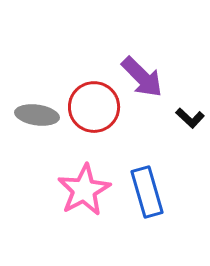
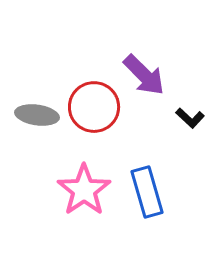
purple arrow: moved 2 px right, 2 px up
pink star: rotated 6 degrees counterclockwise
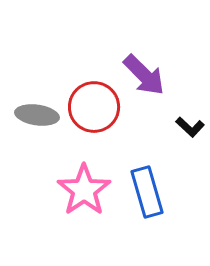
black L-shape: moved 9 px down
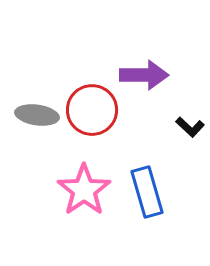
purple arrow: rotated 45 degrees counterclockwise
red circle: moved 2 px left, 3 px down
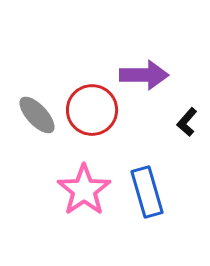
gray ellipse: rotated 39 degrees clockwise
black L-shape: moved 3 px left, 5 px up; rotated 88 degrees clockwise
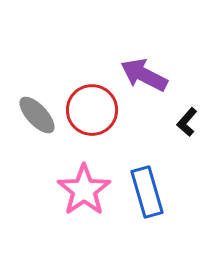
purple arrow: rotated 153 degrees counterclockwise
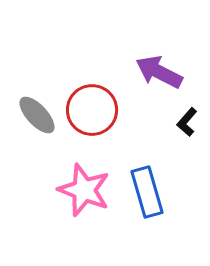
purple arrow: moved 15 px right, 3 px up
pink star: rotated 16 degrees counterclockwise
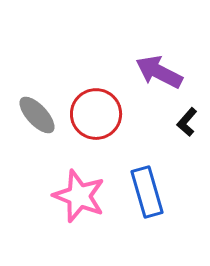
red circle: moved 4 px right, 4 px down
pink star: moved 5 px left, 6 px down
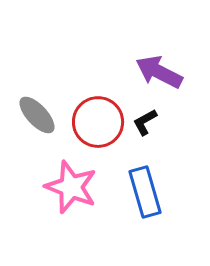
red circle: moved 2 px right, 8 px down
black L-shape: moved 42 px left; rotated 20 degrees clockwise
blue rectangle: moved 2 px left
pink star: moved 8 px left, 9 px up
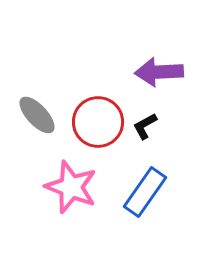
purple arrow: rotated 30 degrees counterclockwise
black L-shape: moved 4 px down
blue rectangle: rotated 51 degrees clockwise
